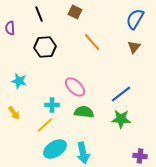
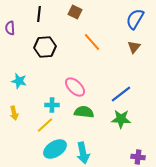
black line: rotated 28 degrees clockwise
yellow arrow: rotated 24 degrees clockwise
purple cross: moved 2 px left, 1 px down
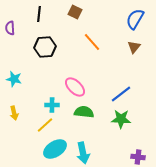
cyan star: moved 5 px left, 2 px up
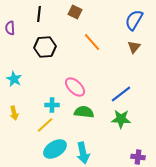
blue semicircle: moved 1 px left, 1 px down
cyan star: rotated 14 degrees clockwise
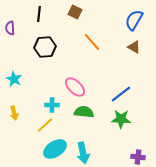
brown triangle: rotated 40 degrees counterclockwise
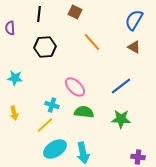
cyan star: moved 1 px right, 1 px up; rotated 21 degrees counterclockwise
blue line: moved 8 px up
cyan cross: rotated 16 degrees clockwise
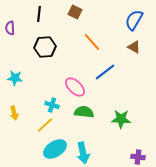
blue line: moved 16 px left, 14 px up
